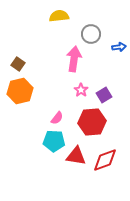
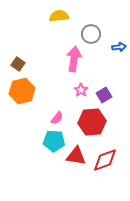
orange hexagon: moved 2 px right
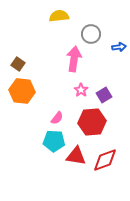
orange hexagon: rotated 20 degrees clockwise
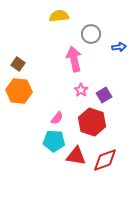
pink arrow: rotated 20 degrees counterclockwise
orange hexagon: moved 3 px left
red hexagon: rotated 24 degrees clockwise
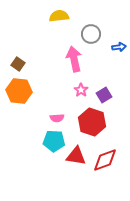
pink semicircle: rotated 48 degrees clockwise
